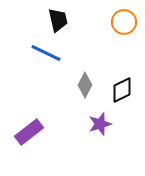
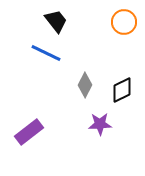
black trapezoid: moved 2 px left, 1 px down; rotated 25 degrees counterclockwise
purple star: rotated 15 degrees clockwise
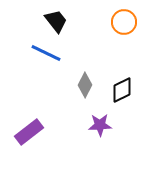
purple star: moved 1 px down
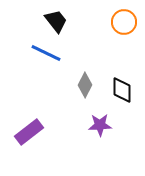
black diamond: rotated 64 degrees counterclockwise
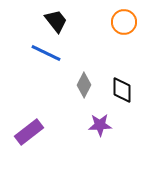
gray diamond: moved 1 px left
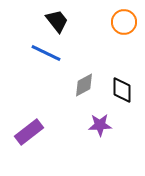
black trapezoid: moved 1 px right
gray diamond: rotated 35 degrees clockwise
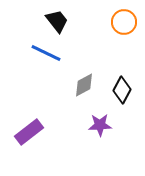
black diamond: rotated 28 degrees clockwise
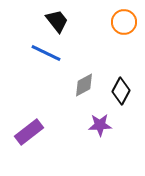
black diamond: moved 1 px left, 1 px down
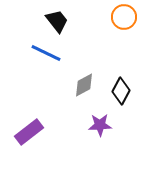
orange circle: moved 5 px up
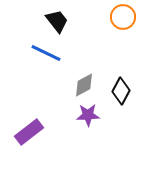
orange circle: moved 1 px left
purple star: moved 12 px left, 10 px up
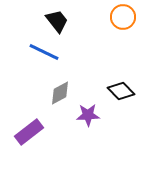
blue line: moved 2 px left, 1 px up
gray diamond: moved 24 px left, 8 px down
black diamond: rotated 72 degrees counterclockwise
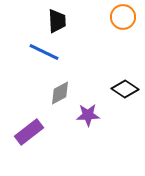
black trapezoid: rotated 35 degrees clockwise
black diamond: moved 4 px right, 2 px up; rotated 12 degrees counterclockwise
